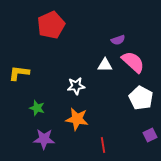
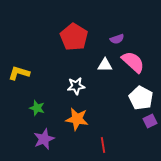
red pentagon: moved 23 px right, 12 px down; rotated 16 degrees counterclockwise
purple semicircle: moved 1 px left, 1 px up
yellow L-shape: rotated 10 degrees clockwise
purple square: moved 14 px up
purple star: rotated 25 degrees counterclockwise
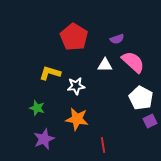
yellow L-shape: moved 31 px right
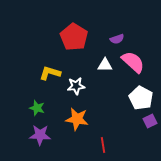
purple star: moved 4 px left, 4 px up; rotated 25 degrees clockwise
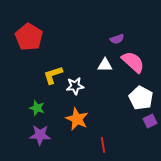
red pentagon: moved 45 px left
yellow L-shape: moved 3 px right, 2 px down; rotated 35 degrees counterclockwise
white star: moved 1 px left
orange star: rotated 15 degrees clockwise
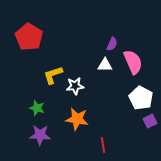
purple semicircle: moved 5 px left, 5 px down; rotated 48 degrees counterclockwise
pink semicircle: rotated 25 degrees clockwise
orange star: rotated 15 degrees counterclockwise
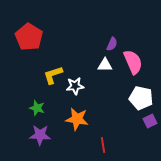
white pentagon: rotated 15 degrees counterclockwise
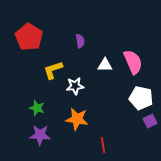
purple semicircle: moved 32 px left, 3 px up; rotated 32 degrees counterclockwise
yellow L-shape: moved 5 px up
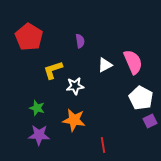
white triangle: rotated 28 degrees counterclockwise
white pentagon: rotated 15 degrees clockwise
orange star: moved 3 px left, 1 px down
purple star: moved 1 px left
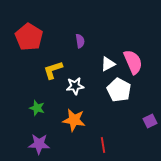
white triangle: moved 3 px right, 1 px up
white pentagon: moved 22 px left, 8 px up
purple star: moved 9 px down
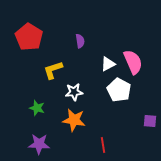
white star: moved 1 px left, 6 px down
purple square: rotated 32 degrees clockwise
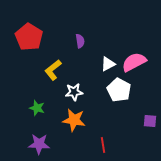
pink semicircle: moved 1 px right; rotated 95 degrees counterclockwise
yellow L-shape: rotated 20 degrees counterclockwise
